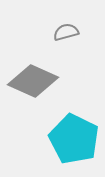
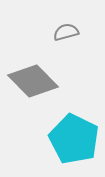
gray diamond: rotated 21 degrees clockwise
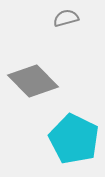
gray semicircle: moved 14 px up
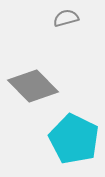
gray diamond: moved 5 px down
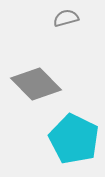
gray diamond: moved 3 px right, 2 px up
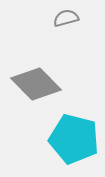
cyan pentagon: rotated 12 degrees counterclockwise
